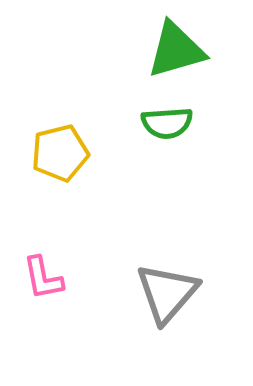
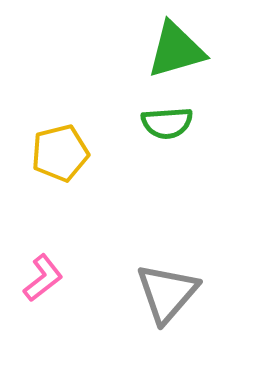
pink L-shape: rotated 117 degrees counterclockwise
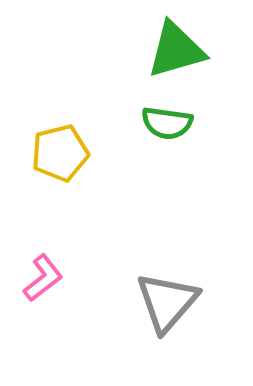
green semicircle: rotated 12 degrees clockwise
gray triangle: moved 9 px down
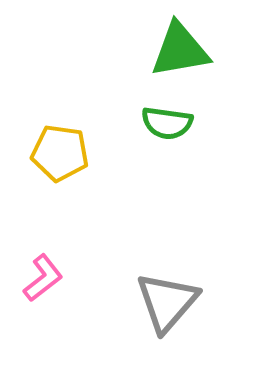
green triangle: moved 4 px right; rotated 6 degrees clockwise
yellow pentagon: rotated 22 degrees clockwise
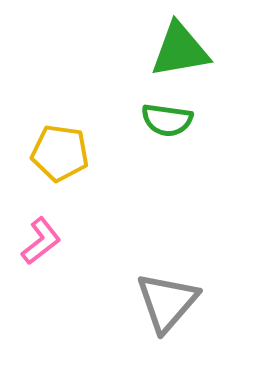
green semicircle: moved 3 px up
pink L-shape: moved 2 px left, 37 px up
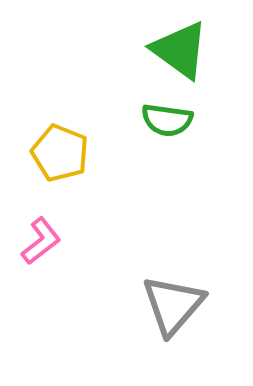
green triangle: rotated 46 degrees clockwise
yellow pentagon: rotated 14 degrees clockwise
gray triangle: moved 6 px right, 3 px down
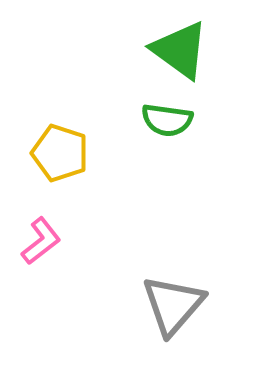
yellow pentagon: rotated 4 degrees counterclockwise
